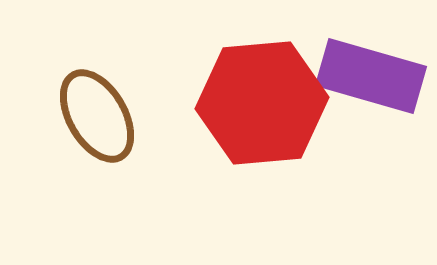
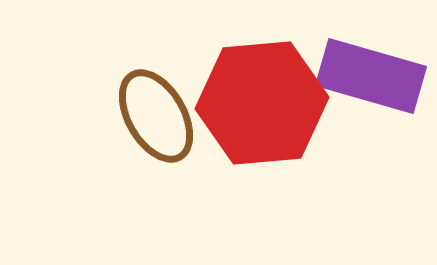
brown ellipse: moved 59 px right
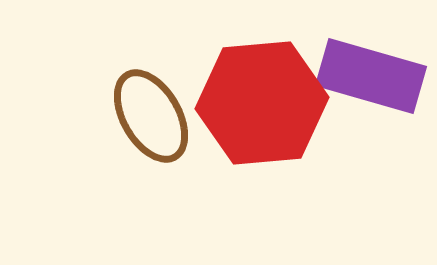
brown ellipse: moved 5 px left
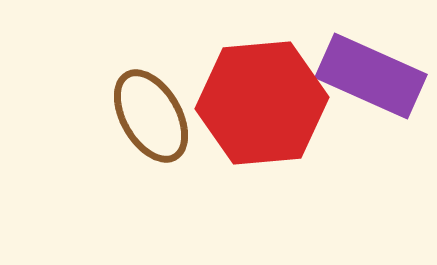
purple rectangle: rotated 8 degrees clockwise
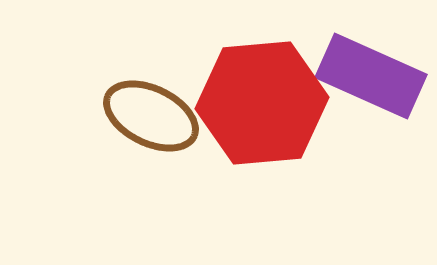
brown ellipse: rotated 34 degrees counterclockwise
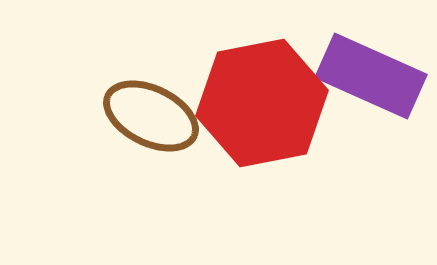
red hexagon: rotated 6 degrees counterclockwise
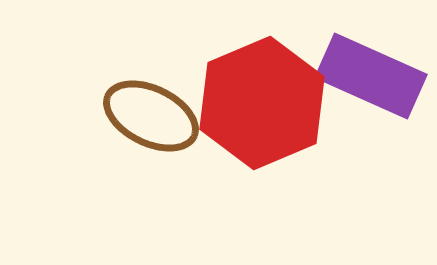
red hexagon: rotated 12 degrees counterclockwise
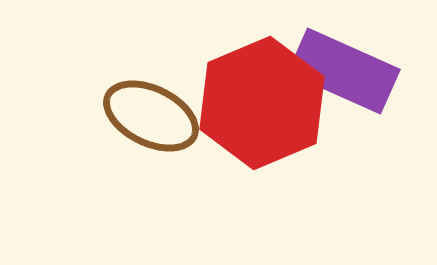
purple rectangle: moved 27 px left, 5 px up
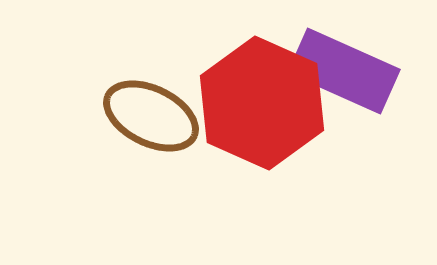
red hexagon: rotated 13 degrees counterclockwise
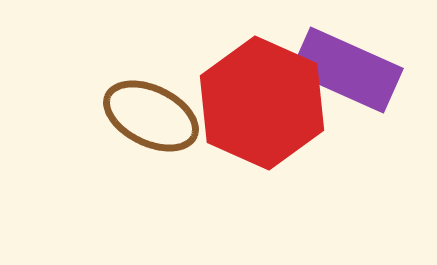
purple rectangle: moved 3 px right, 1 px up
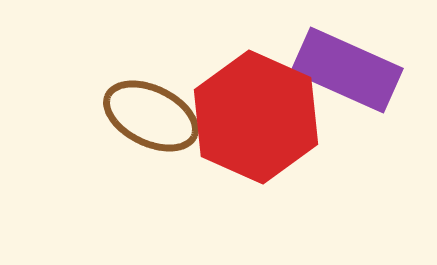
red hexagon: moved 6 px left, 14 px down
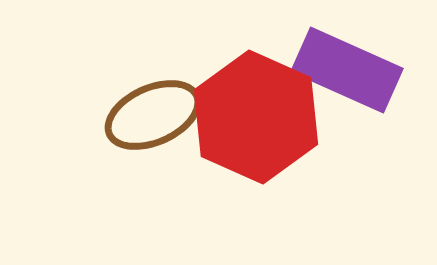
brown ellipse: moved 2 px right, 1 px up; rotated 50 degrees counterclockwise
